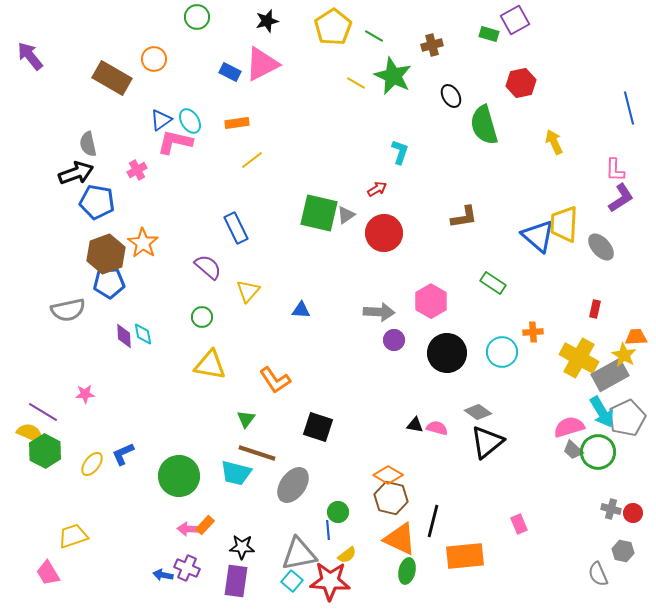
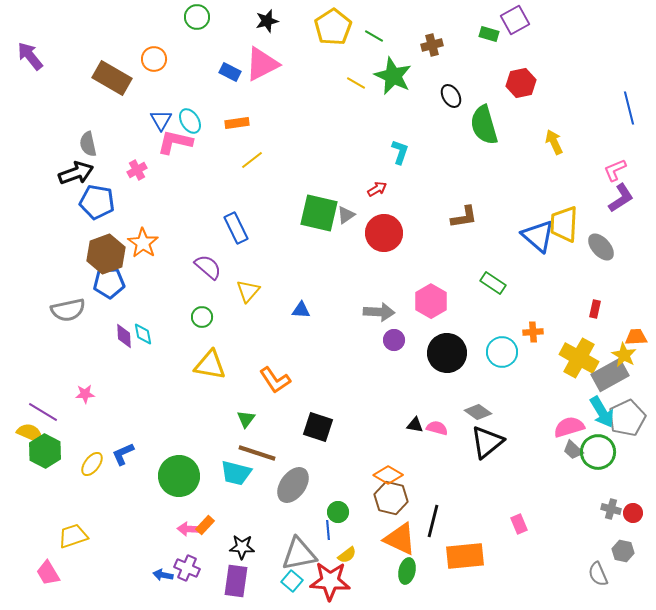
blue triangle at (161, 120): rotated 25 degrees counterclockwise
pink L-shape at (615, 170): rotated 65 degrees clockwise
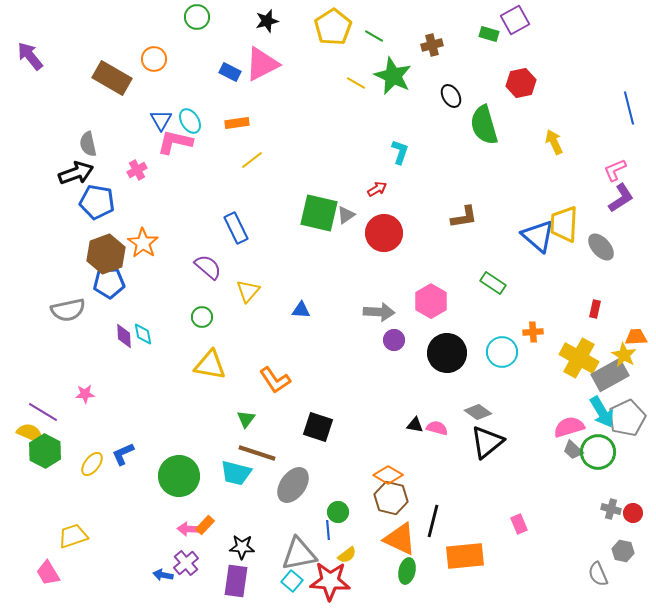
purple cross at (187, 568): moved 1 px left, 5 px up; rotated 25 degrees clockwise
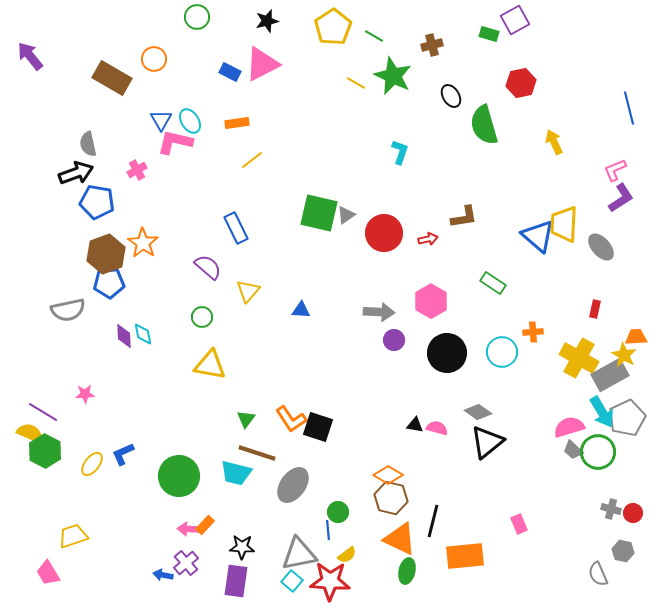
red arrow at (377, 189): moved 51 px right, 50 px down; rotated 18 degrees clockwise
orange L-shape at (275, 380): moved 16 px right, 39 px down
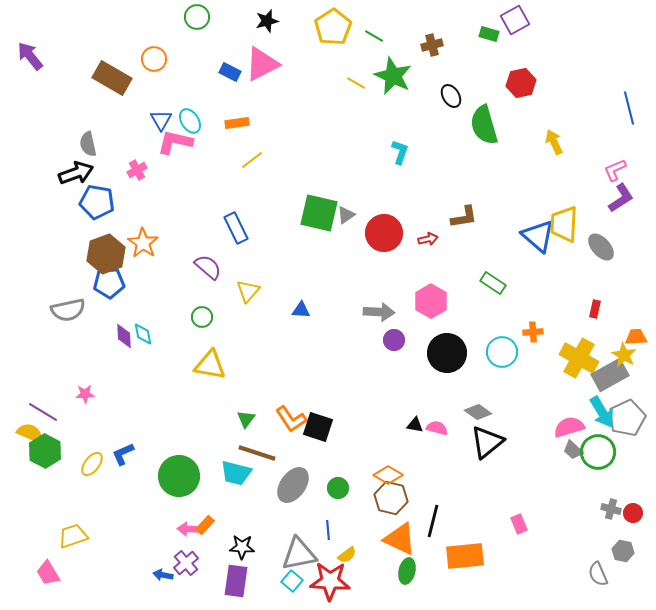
green circle at (338, 512): moved 24 px up
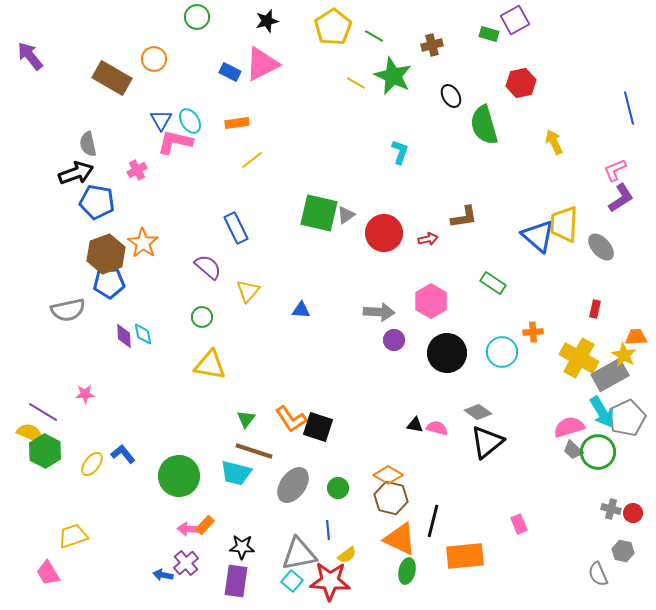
brown line at (257, 453): moved 3 px left, 2 px up
blue L-shape at (123, 454): rotated 75 degrees clockwise
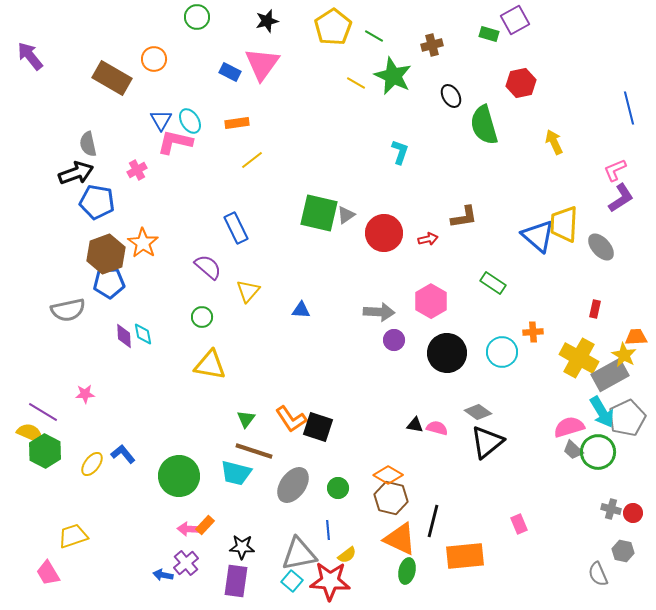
pink triangle at (262, 64): rotated 27 degrees counterclockwise
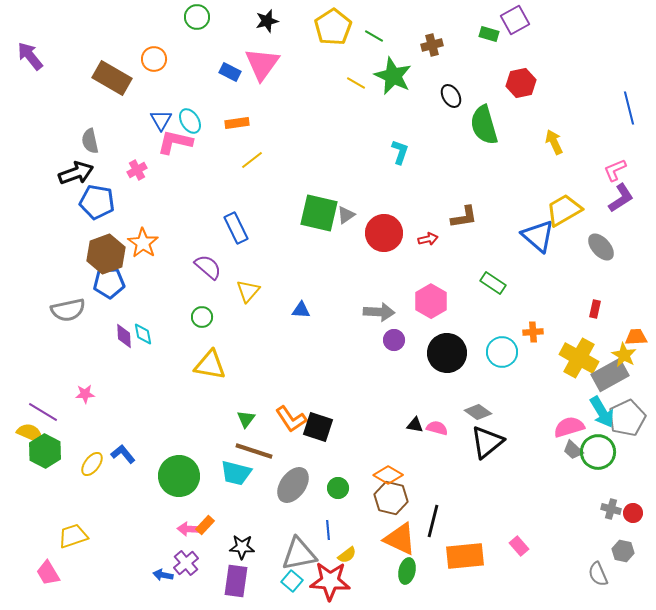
gray semicircle at (88, 144): moved 2 px right, 3 px up
yellow trapezoid at (564, 224): moved 14 px up; rotated 57 degrees clockwise
pink rectangle at (519, 524): moved 22 px down; rotated 18 degrees counterclockwise
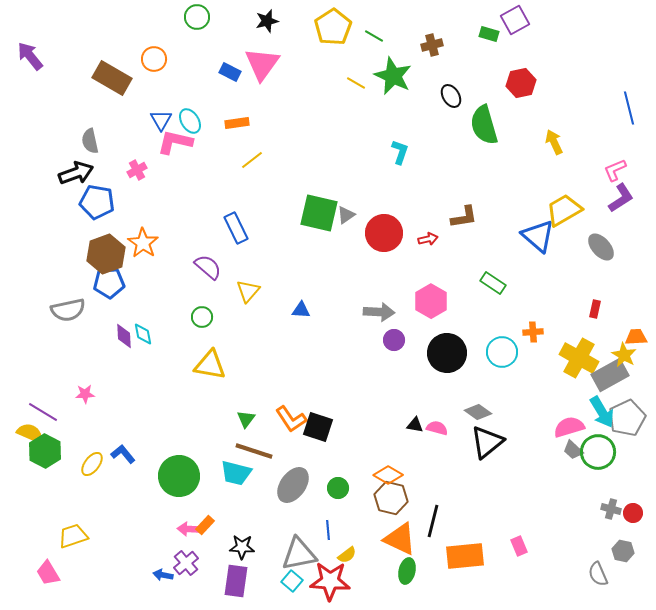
pink rectangle at (519, 546): rotated 18 degrees clockwise
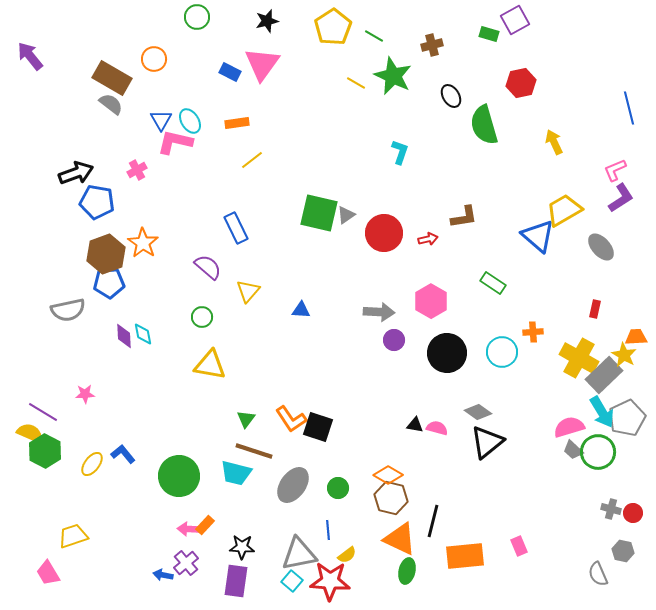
gray semicircle at (90, 141): moved 21 px right, 37 px up; rotated 140 degrees clockwise
gray rectangle at (610, 375): moved 6 px left; rotated 15 degrees counterclockwise
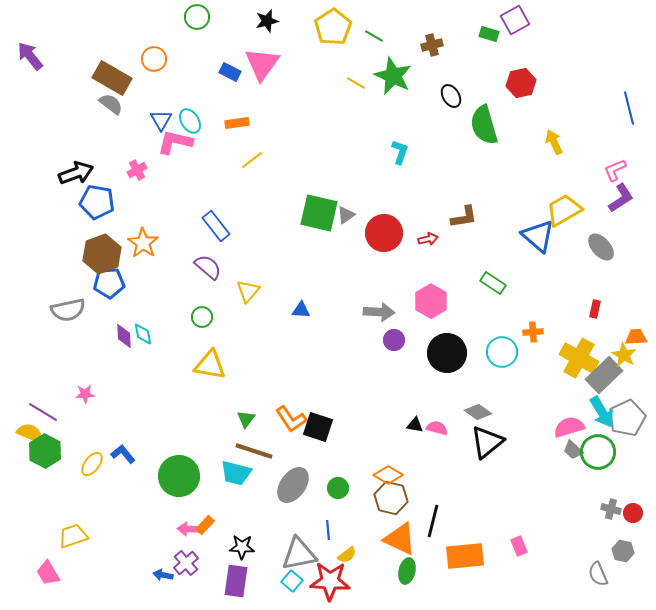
blue rectangle at (236, 228): moved 20 px left, 2 px up; rotated 12 degrees counterclockwise
brown hexagon at (106, 254): moved 4 px left
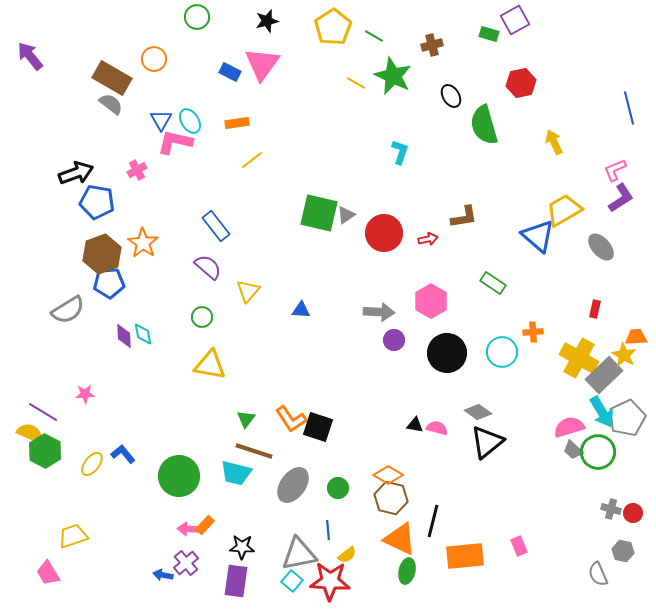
gray semicircle at (68, 310): rotated 20 degrees counterclockwise
